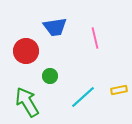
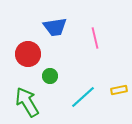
red circle: moved 2 px right, 3 px down
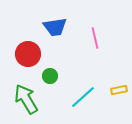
green arrow: moved 1 px left, 3 px up
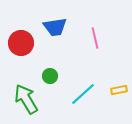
red circle: moved 7 px left, 11 px up
cyan line: moved 3 px up
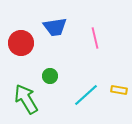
yellow rectangle: rotated 21 degrees clockwise
cyan line: moved 3 px right, 1 px down
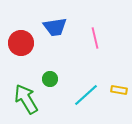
green circle: moved 3 px down
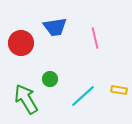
cyan line: moved 3 px left, 1 px down
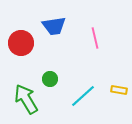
blue trapezoid: moved 1 px left, 1 px up
